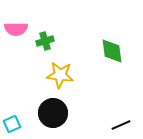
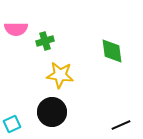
black circle: moved 1 px left, 1 px up
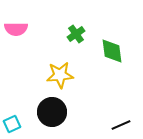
green cross: moved 31 px right, 7 px up; rotated 18 degrees counterclockwise
yellow star: rotated 12 degrees counterclockwise
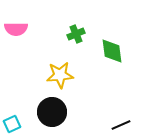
green cross: rotated 12 degrees clockwise
